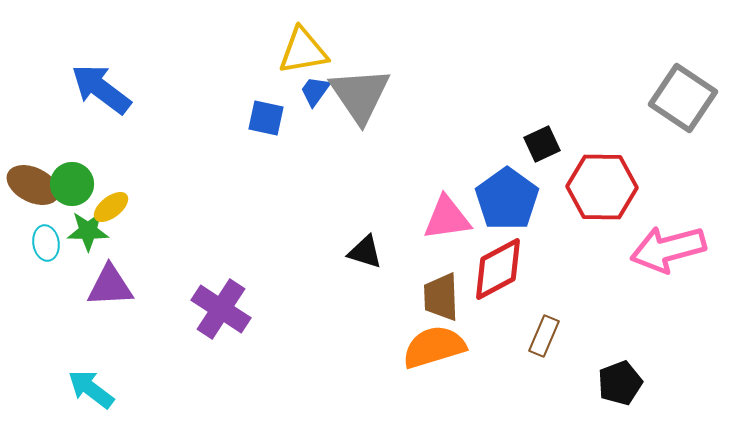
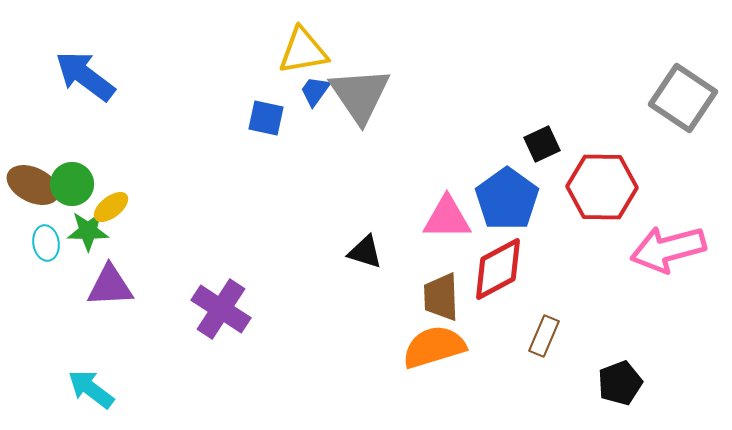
blue arrow: moved 16 px left, 13 px up
pink triangle: rotated 8 degrees clockwise
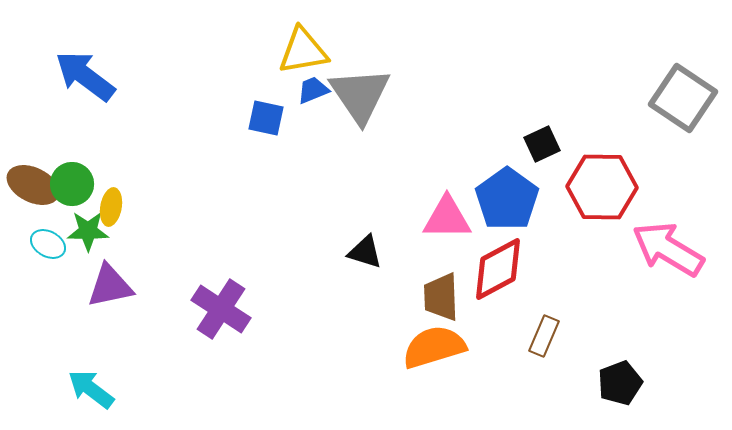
blue trapezoid: moved 2 px left, 1 px up; rotated 32 degrees clockwise
yellow ellipse: rotated 42 degrees counterclockwise
cyan ellipse: moved 2 px right, 1 px down; rotated 52 degrees counterclockwise
pink arrow: rotated 46 degrees clockwise
purple triangle: rotated 9 degrees counterclockwise
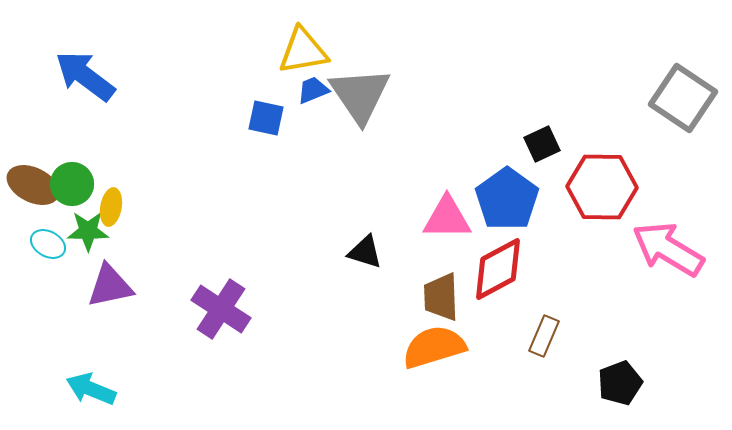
cyan arrow: rotated 15 degrees counterclockwise
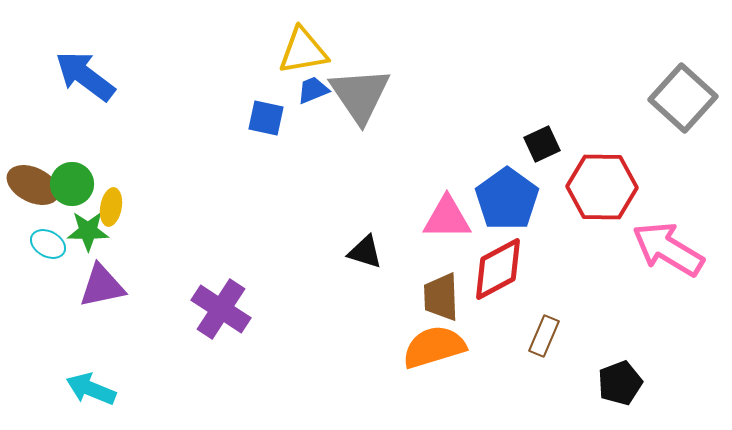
gray square: rotated 8 degrees clockwise
purple triangle: moved 8 px left
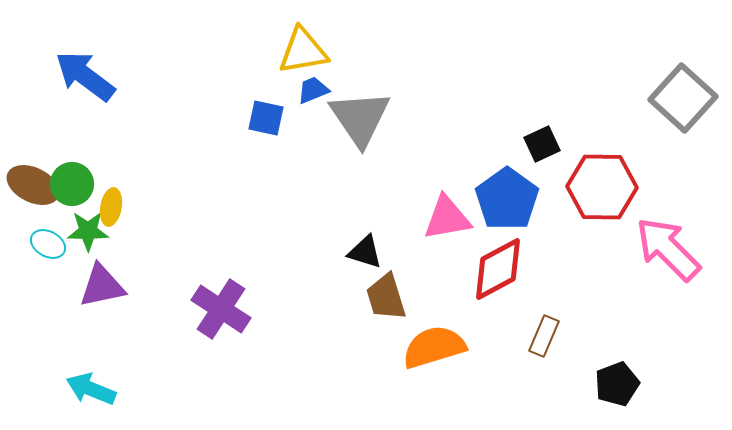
gray triangle: moved 23 px down
pink triangle: rotated 10 degrees counterclockwise
pink arrow: rotated 14 degrees clockwise
brown trapezoid: moved 55 px left; rotated 15 degrees counterclockwise
black pentagon: moved 3 px left, 1 px down
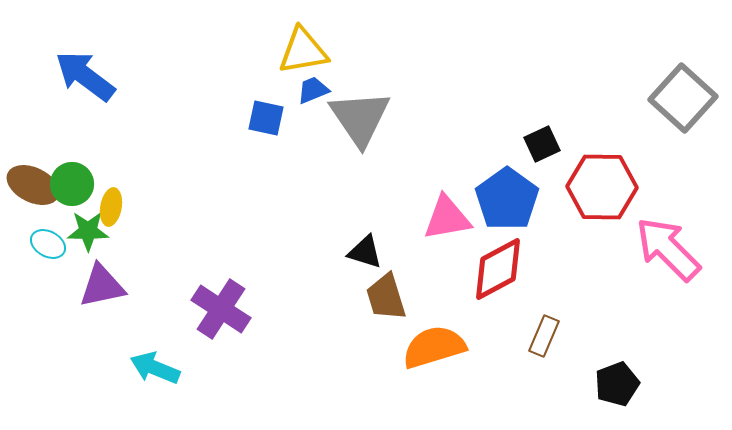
cyan arrow: moved 64 px right, 21 px up
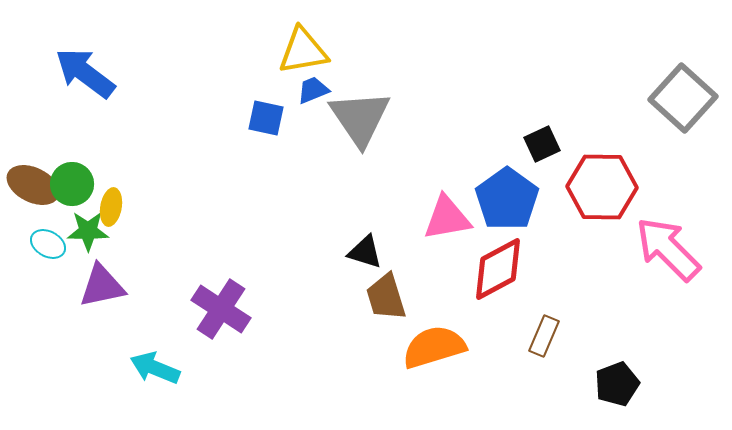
blue arrow: moved 3 px up
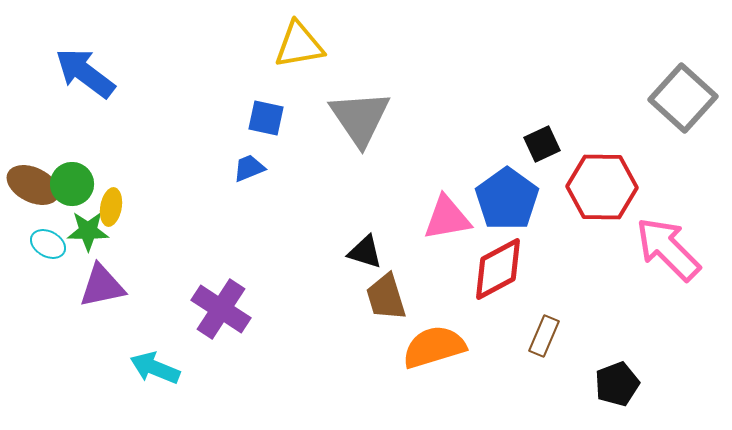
yellow triangle: moved 4 px left, 6 px up
blue trapezoid: moved 64 px left, 78 px down
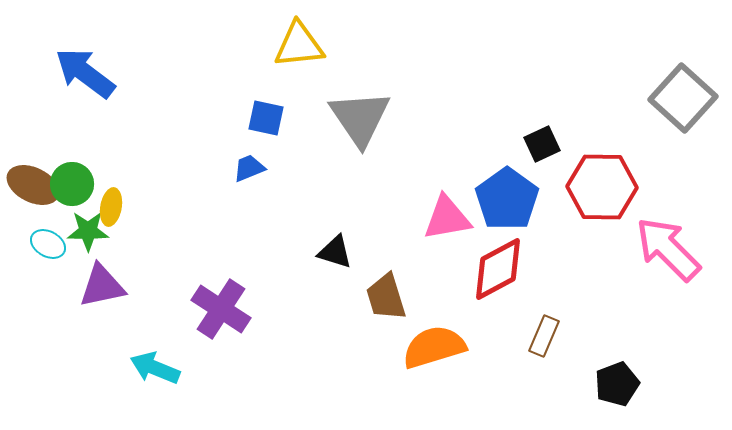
yellow triangle: rotated 4 degrees clockwise
black triangle: moved 30 px left
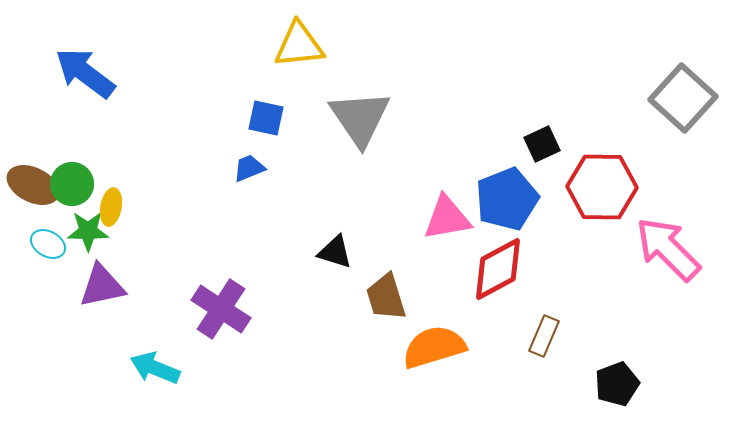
blue pentagon: rotated 14 degrees clockwise
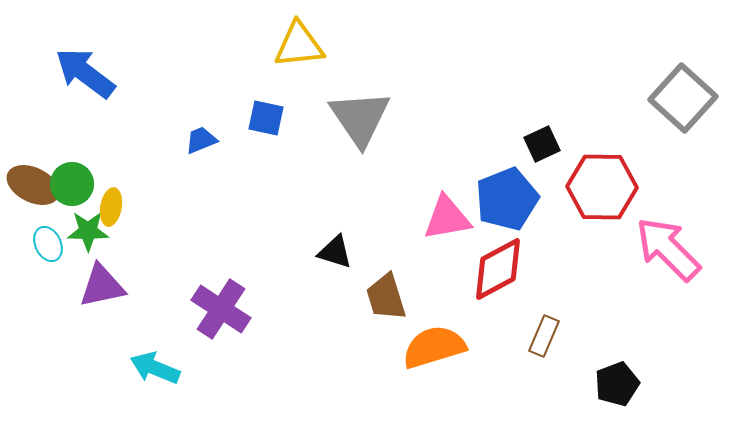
blue trapezoid: moved 48 px left, 28 px up
cyan ellipse: rotated 36 degrees clockwise
